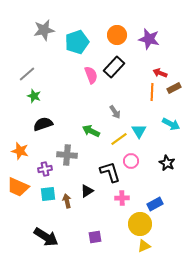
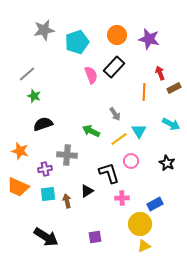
red arrow: rotated 48 degrees clockwise
orange line: moved 8 px left
gray arrow: moved 2 px down
black L-shape: moved 1 px left, 1 px down
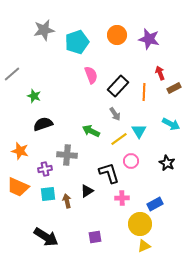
black rectangle: moved 4 px right, 19 px down
gray line: moved 15 px left
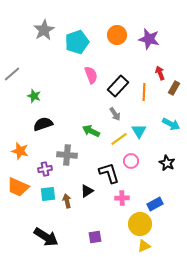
gray star: rotated 20 degrees counterclockwise
brown rectangle: rotated 32 degrees counterclockwise
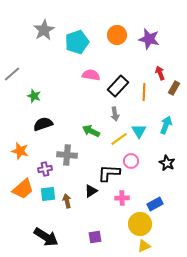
pink semicircle: rotated 60 degrees counterclockwise
gray arrow: rotated 24 degrees clockwise
cyan arrow: moved 5 px left, 1 px down; rotated 96 degrees counterclockwise
black L-shape: rotated 70 degrees counterclockwise
orange trapezoid: moved 5 px right, 2 px down; rotated 65 degrees counterclockwise
black triangle: moved 4 px right
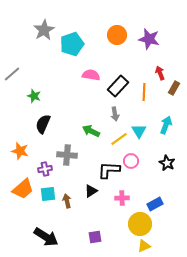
cyan pentagon: moved 5 px left, 2 px down
black semicircle: rotated 48 degrees counterclockwise
black L-shape: moved 3 px up
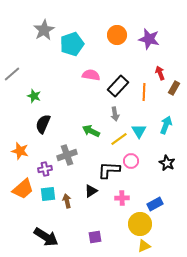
gray cross: rotated 24 degrees counterclockwise
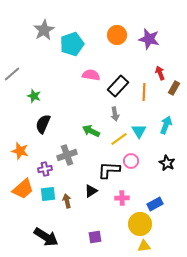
yellow triangle: rotated 16 degrees clockwise
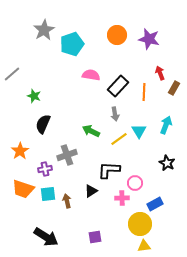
orange star: rotated 24 degrees clockwise
pink circle: moved 4 px right, 22 px down
orange trapezoid: rotated 60 degrees clockwise
